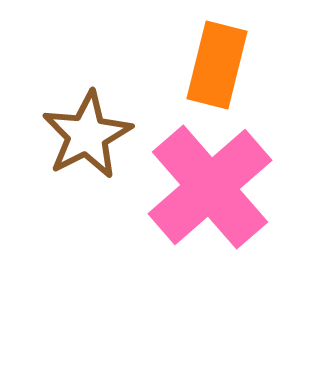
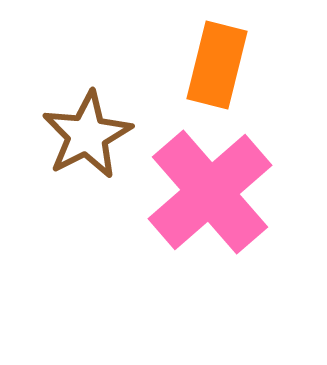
pink cross: moved 5 px down
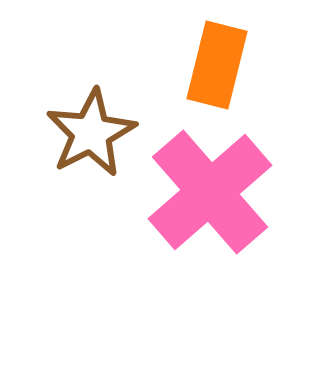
brown star: moved 4 px right, 2 px up
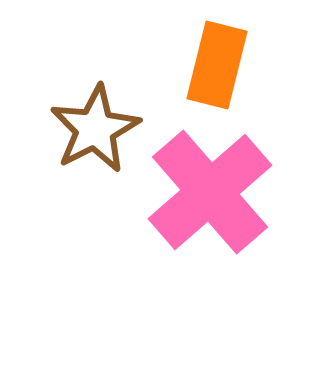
brown star: moved 4 px right, 4 px up
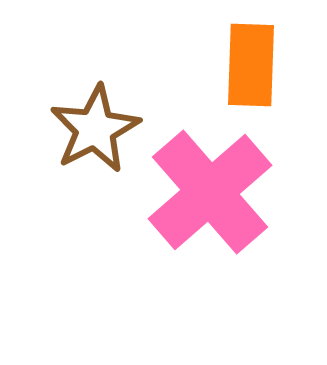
orange rectangle: moved 34 px right; rotated 12 degrees counterclockwise
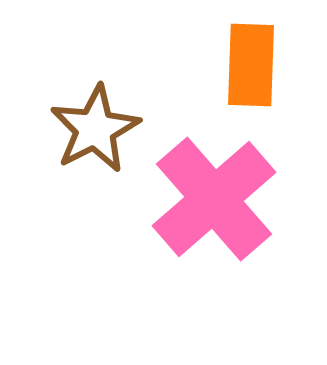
pink cross: moved 4 px right, 7 px down
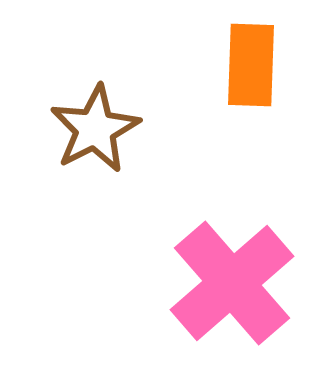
pink cross: moved 18 px right, 84 px down
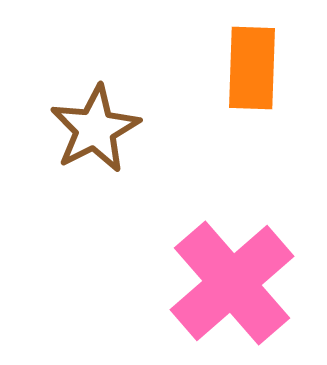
orange rectangle: moved 1 px right, 3 px down
